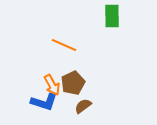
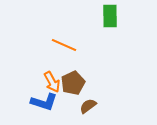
green rectangle: moved 2 px left
orange arrow: moved 3 px up
brown semicircle: moved 5 px right
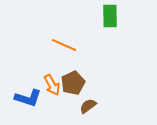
orange arrow: moved 3 px down
blue L-shape: moved 16 px left, 4 px up
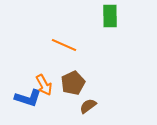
orange arrow: moved 8 px left
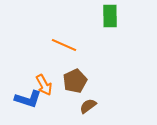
brown pentagon: moved 2 px right, 2 px up
blue L-shape: moved 1 px down
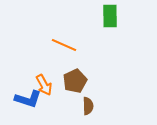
brown semicircle: rotated 126 degrees clockwise
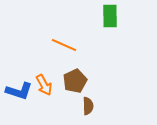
blue L-shape: moved 9 px left, 8 px up
